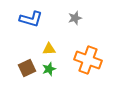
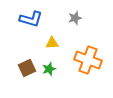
yellow triangle: moved 3 px right, 6 px up
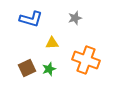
orange cross: moved 2 px left
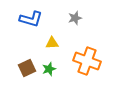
orange cross: moved 1 px right, 1 px down
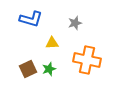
gray star: moved 5 px down
orange cross: moved 1 px up; rotated 8 degrees counterclockwise
brown square: moved 1 px right, 1 px down
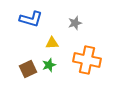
green star: moved 4 px up
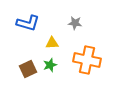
blue L-shape: moved 3 px left, 4 px down
gray star: rotated 24 degrees clockwise
green star: moved 1 px right
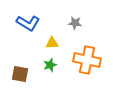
blue L-shape: rotated 15 degrees clockwise
brown square: moved 8 px left, 5 px down; rotated 36 degrees clockwise
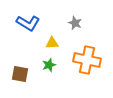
gray star: rotated 16 degrees clockwise
green star: moved 1 px left
